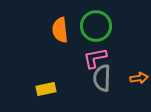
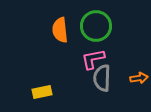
pink L-shape: moved 2 px left, 1 px down
yellow rectangle: moved 4 px left, 3 px down
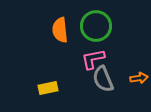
gray semicircle: moved 1 px right, 1 px down; rotated 24 degrees counterclockwise
yellow rectangle: moved 6 px right, 4 px up
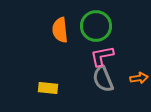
pink L-shape: moved 9 px right, 3 px up
yellow rectangle: rotated 18 degrees clockwise
